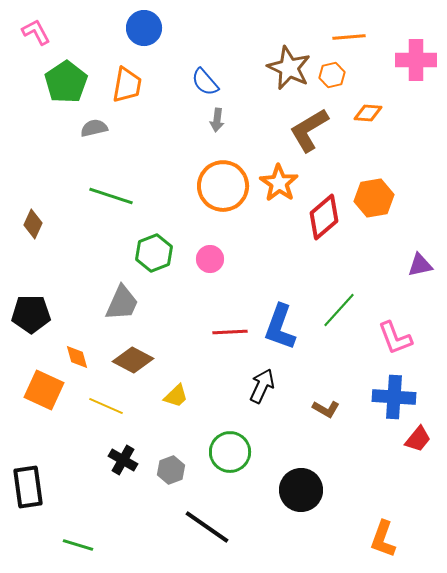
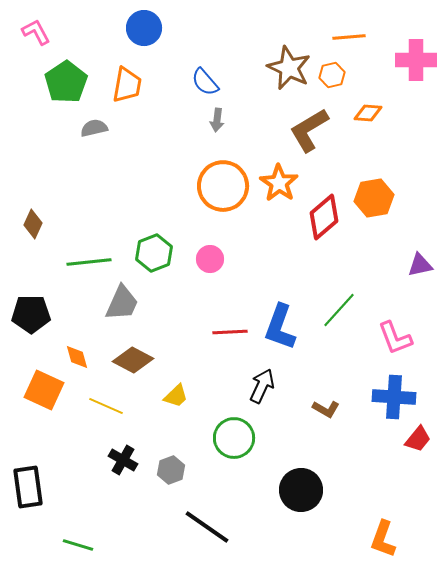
green line at (111, 196): moved 22 px left, 66 px down; rotated 24 degrees counterclockwise
green circle at (230, 452): moved 4 px right, 14 px up
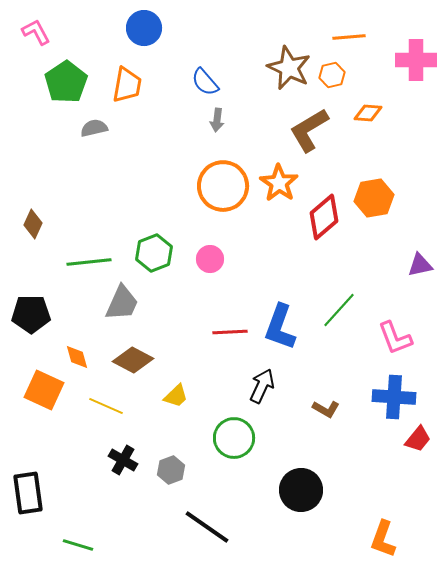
black rectangle at (28, 487): moved 6 px down
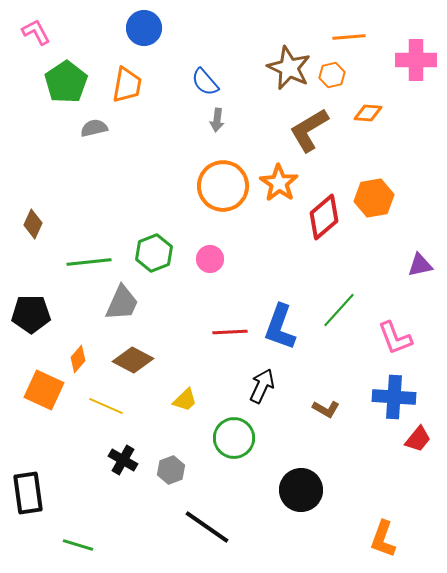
orange diamond at (77, 357): moved 1 px right, 2 px down; rotated 56 degrees clockwise
yellow trapezoid at (176, 396): moved 9 px right, 4 px down
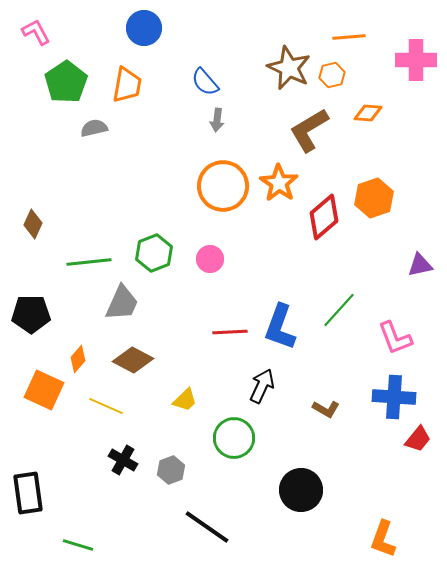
orange hexagon at (374, 198): rotated 9 degrees counterclockwise
